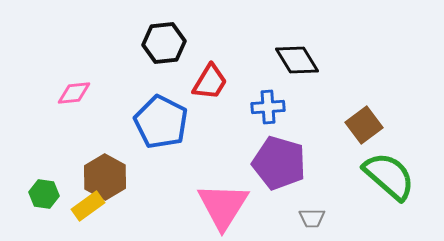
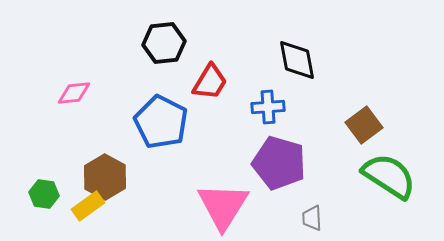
black diamond: rotated 21 degrees clockwise
green semicircle: rotated 8 degrees counterclockwise
gray trapezoid: rotated 88 degrees clockwise
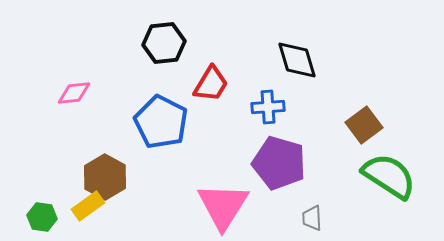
black diamond: rotated 6 degrees counterclockwise
red trapezoid: moved 1 px right, 2 px down
green hexagon: moved 2 px left, 23 px down
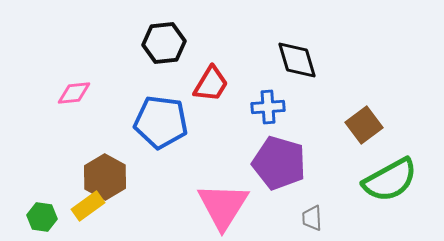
blue pentagon: rotated 20 degrees counterclockwise
green semicircle: moved 1 px right, 4 px down; rotated 118 degrees clockwise
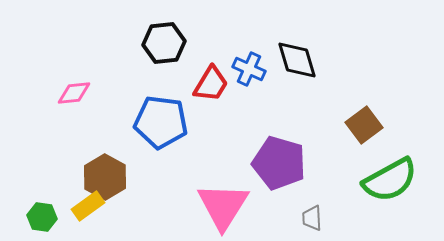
blue cross: moved 19 px left, 38 px up; rotated 28 degrees clockwise
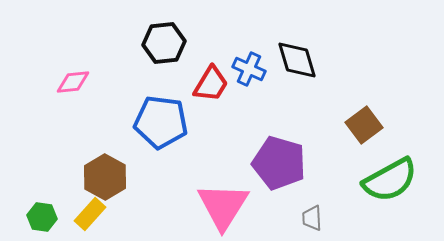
pink diamond: moved 1 px left, 11 px up
yellow rectangle: moved 2 px right, 8 px down; rotated 12 degrees counterclockwise
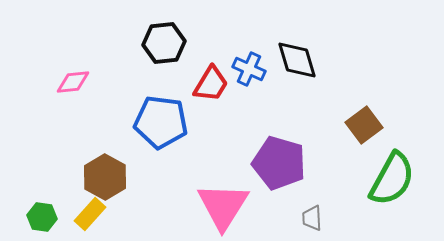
green semicircle: moved 2 px right, 1 px up; rotated 32 degrees counterclockwise
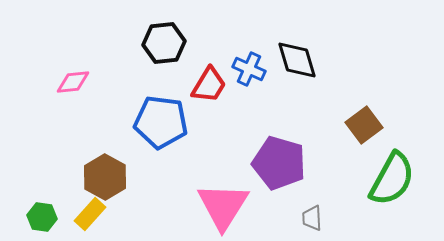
red trapezoid: moved 2 px left, 1 px down
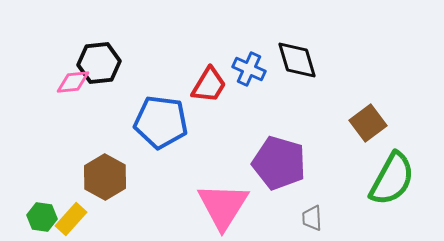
black hexagon: moved 65 px left, 20 px down
brown square: moved 4 px right, 2 px up
yellow rectangle: moved 19 px left, 5 px down
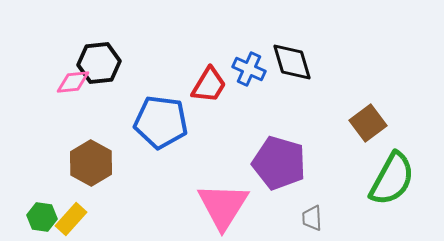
black diamond: moved 5 px left, 2 px down
brown hexagon: moved 14 px left, 14 px up
